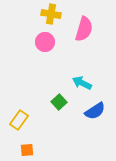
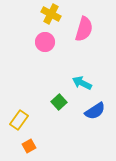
yellow cross: rotated 18 degrees clockwise
orange square: moved 2 px right, 4 px up; rotated 24 degrees counterclockwise
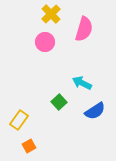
yellow cross: rotated 18 degrees clockwise
